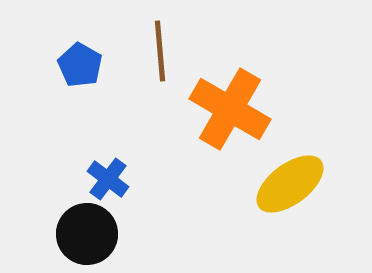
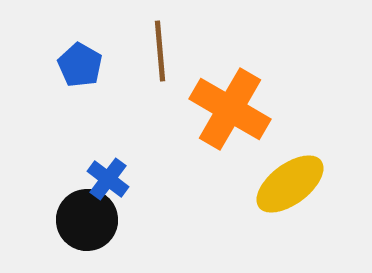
black circle: moved 14 px up
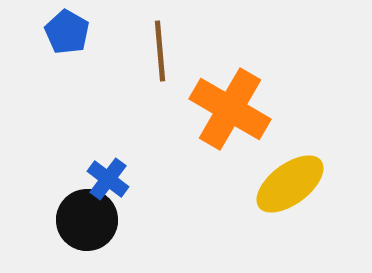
blue pentagon: moved 13 px left, 33 px up
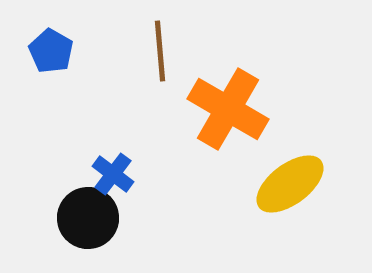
blue pentagon: moved 16 px left, 19 px down
orange cross: moved 2 px left
blue cross: moved 5 px right, 5 px up
black circle: moved 1 px right, 2 px up
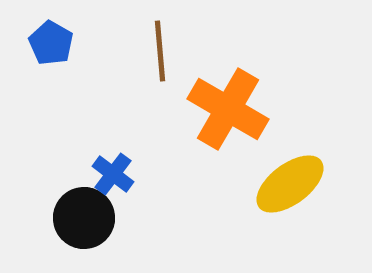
blue pentagon: moved 8 px up
black circle: moved 4 px left
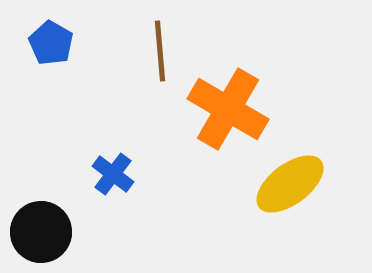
black circle: moved 43 px left, 14 px down
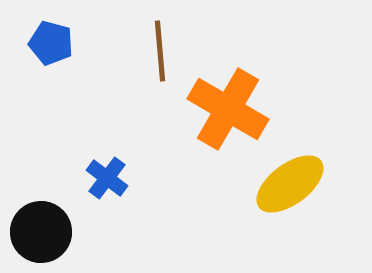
blue pentagon: rotated 15 degrees counterclockwise
blue cross: moved 6 px left, 4 px down
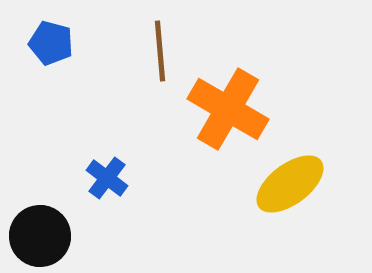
black circle: moved 1 px left, 4 px down
